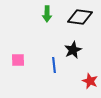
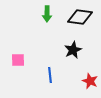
blue line: moved 4 px left, 10 px down
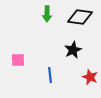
red star: moved 4 px up
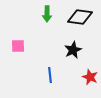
pink square: moved 14 px up
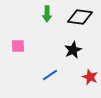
blue line: rotated 63 degrees clockwise
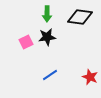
pink square: moved 8 px right, 4 px up; rotated 24 degrees counterclockwise
black star: moved 26 px left, 13 px up; rotated 18 degrees clockwise
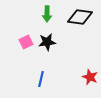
black star: moved 5 px down
blue line: moved 9 px left, 4 px down; rotated 42 degrees counterclockwise
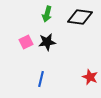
green arrow: rotated 14 degrees clockwise
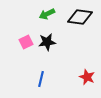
green arrow: rotated 49 degrees clockwise
red star: moved 3 px left
